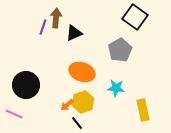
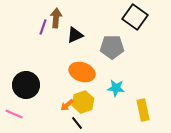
black triangle: moved 1 px right, 2 px down
gray pentagon: moved 8 px left, 3 px up; rotated 30 degrees clockwise
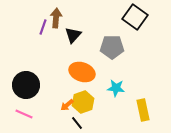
black triangle: moved 2 px left; rotated 24 degrees counterclockwise
pink line: moved 10 px right
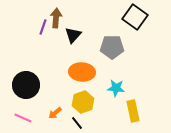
orange ellipse: rotated 15 degrees counterclockwise
orange arrow: moved 12 px left, 8 px down
yellow rectangle: moved 10 px left, 1 px down
pink line: moved 1 px left, 4 px down
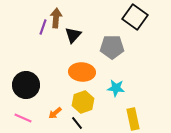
yellow rectangle: moved 8 px down
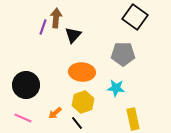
gray pentagon: moved 11 px right, 7 px down
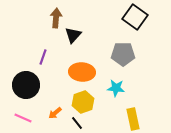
purple line: moved 30 px down
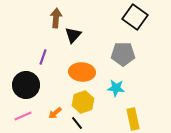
pink line: moved 2 px up; rotated 48 degrees counterclockwise
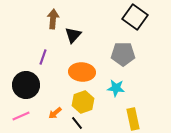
brown arrow: moved 3 px left, 1 px down
pink line: moved 2 px left
